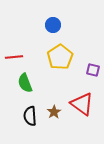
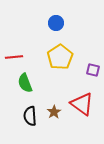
blue circle: moved 3 px right, 2 px up
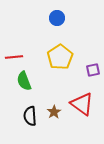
blue circle: moved 1 px right, 5 px up
purple square: rotated 24 degrees counterclockwise
green semicircle: moved 1 px left, 2 px up
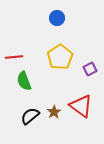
purple square: moved 3 px left, 1 px up; rotated 16 degrees counterclockwise
red triangle: moved 1 px left, 2 px down
black semicircle: rotated 54 degrees clockwise
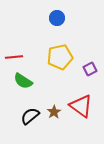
yellow pentagon: rotated 20 degrees clockwise
green semicircle: moved 1 px left; rotated 36 degrees counterclockwise
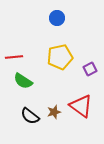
brown star: rotated 16 degrees clockwise
black semicircle: rotated 102 degrees counterclockwise
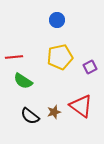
blue circle: moved 2 px down
purple square: moved 2 px up
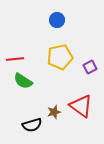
red line: moved 1 px right, 2 px down
black semicircle: moved 2 px right, 9 px down; rotated 54 degrees counterclockwise
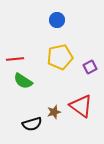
black semicircle: moved 1 px up
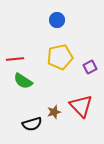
red triangle: rotated 10 degrees clockwise
